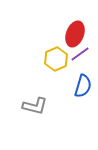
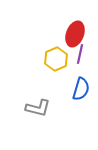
purple line: rotated 42 degrees counterclockwise
blue semicircle: moved 2 px left, 3 px down
gray L-shape: moved 3 px right, 2 px down
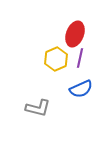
purple line: moved 4 px down
blue semicircle: rotated 50 degrees clockwise
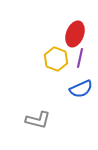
yellow hexagon: rotated 15 degrees counterclockwise
gray L-shape: moved 12 px down
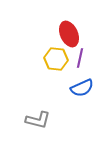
red ellipse: moved 6 px left; rotated 45 degrees counterclockwise
yellow hexagon: rotated 15 degrees counterclockwise
blue semicircle: moved 1 px right, 1 px up
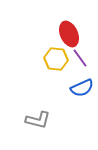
purple line: rotated 48 degrees counterclockwise
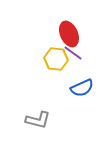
purple line: moved 7 px left, 5 px up; rotated 18 degrees counterclockwise
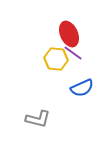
gray L-shape: moved 1 px up
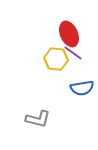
blue semicircle: rotated 15 degrees clockwise
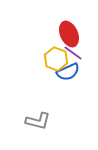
yellow hexagon: rotated 15 degrees clockwise
blue semicircle: moved 14 px left, 16 px up; rotated 15 degrees counterclockwise
gray L-shape: moved 2 px down
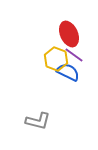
purple line: moved 1 px right, 2 px down
blue semicircle: rotated 130 degrees counterclockwise
